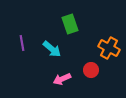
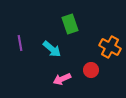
purple line: moved 2 px left
orange cross: moved 1 px right, 1 px up
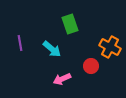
red circle: moved 4 px up
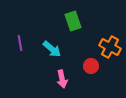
green rectangle: moved 3 px right, 3 px up
pink arrow: rotated 78 degrees counterclockwise
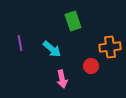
orange cross: rotated 35 degrees counterclockwise
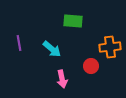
green rectangle: rotated 66 degrees counterclockwise
purple line: moved 1 px left
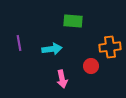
cyan arrow: rotated 48 degrees counterclockwise
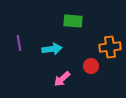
pink arrow: rotated 60 degrees clockwise
